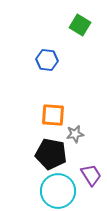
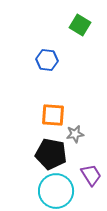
cyan circle: moved 2 px left
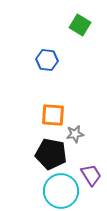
cyan circle: moved 5 px right
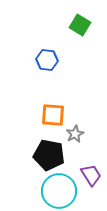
gray star: rotated 18 degrees counterclockwise
black pentagon: moved 2 px left, 1 px down
cyan circle: moved 2 px left
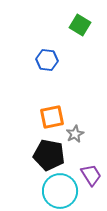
orange square: moved 1 px left, 2 px down; rotated 15 degrees counterclockwise
cyan circle: moved 1 px right
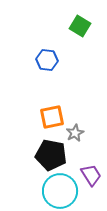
green square: moved 1 px down
gray star: moved 1 px up
black pentagon: moved 2 px right
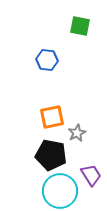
green square: rotated 20 degrees counterclockwise
gray star: moved 2 px right
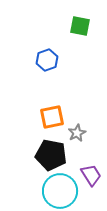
blue hexagon: rotated 25 degrees counterclockwise
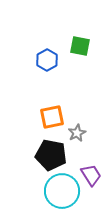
green square: moved 20 px down
blue hexagon: rotated 10 degrees counterclockwise
cyan circle: moved 2 px right
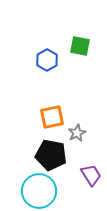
cyan circle: moved 23 px left
